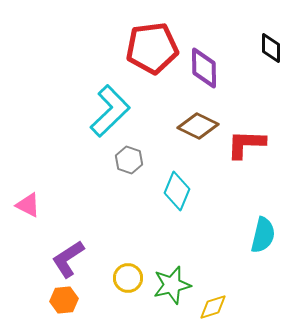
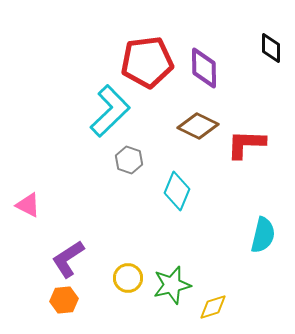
red pentagon: moved 5 px left, 14 px down
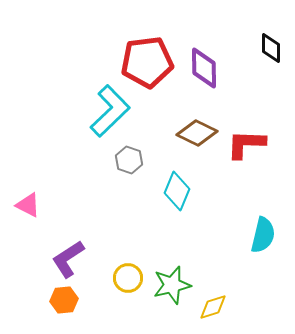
brown diamond: moved 1 px left, 7 px down
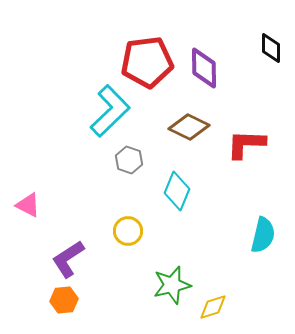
brown diamond: moved 8 px left, 6 px up
yellow circle: moved 47 px up
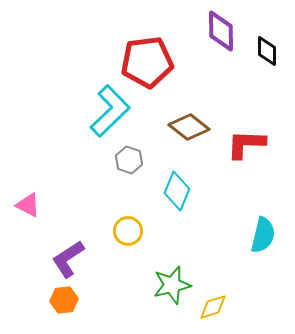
black diamond: moved 4 px left, 3 px down
purple diamond: moved 17 px right, 37 px up
brown diamond: rotated 12 degrees clockwise
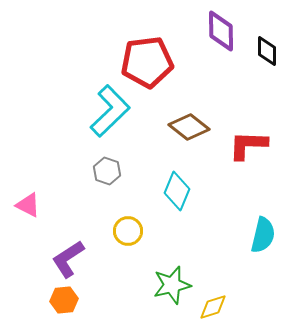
red L-shape: moved 2 px right, 1 px down
gray hexagon: moved 22 px left, 11 px down
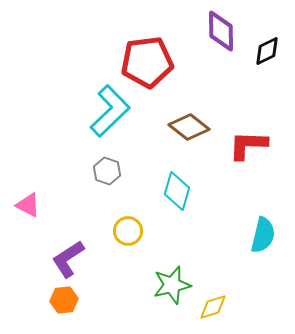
black diamond: rotated 64 degrees clockwise
cyan diamond: rotated 6 degrees counterclockwise
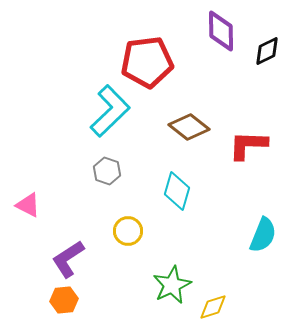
cyan semicircle: rotated 9 degrees clockwise
green star: rotated 12 degrees counterclockwise
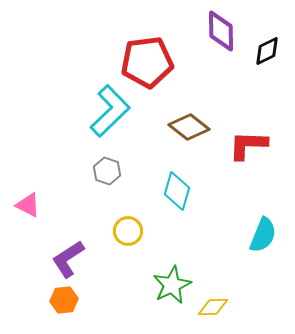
yellow diamond: rotated 16 degrees clockwise
